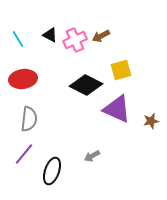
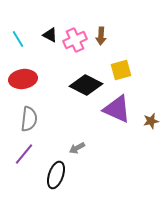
brown arrow: rotated 60 degrees counterclockwise
gray arrow: moved 15 px left, 8 px up
black ellipse: moved 4 px right, 4 px down
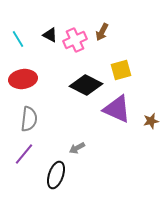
brown arrow: moved 1 px right, 4 px up; rotated 24 degrees clockwise
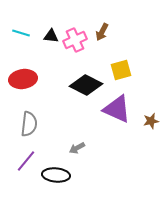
black triangle: moved 1 px right, 1 px down; rotated 21 degrees counterclockwise
cyan line: moved 3 px right, 6 px up; rotated 42 degrees counterclockwise
gray semicircle: moved 5 px down
purple line: moved 2 px right, 7 px down
black ellipse: rotated 76 degrees clockwise
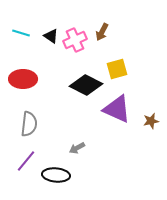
black triangle: rotated 28 degrees clockwise
yellow square: moved 4 px left, 1 px up
red ellipse: rotated 8 degrees clockwise
